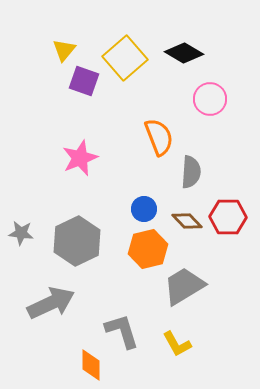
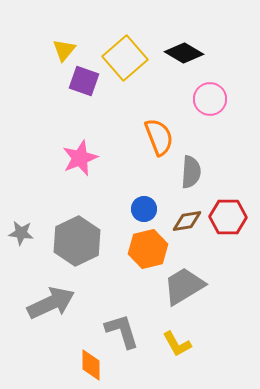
brown diamond: rotated 56 degrees counterclockwise
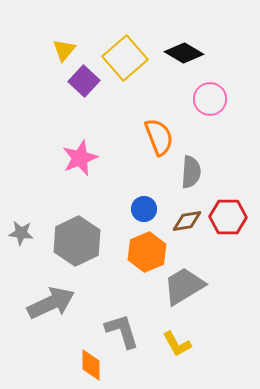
purple square: rotated 24 degrees clockwise
orange hexagon: moved 1 px left, 3 px down; rotated 9 degrees counterclockwise
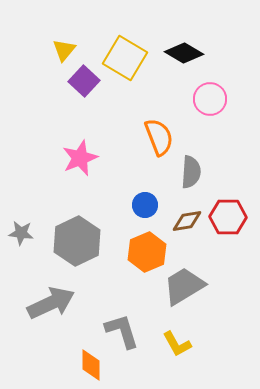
yellow square: rotated 18 degrees counterclockwise
blue circle: moved 1 px right, 4 px up
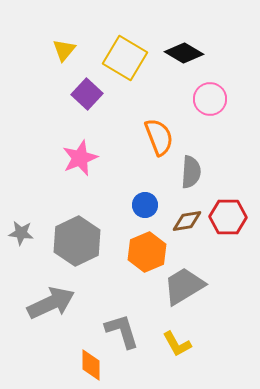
purple square: moved 3 px right, 13 px down
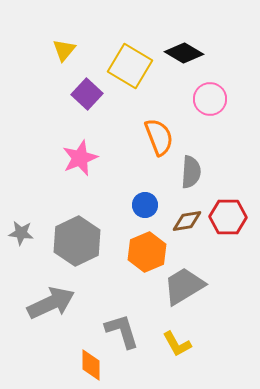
yellow square: moved 5 px right, 8 px down
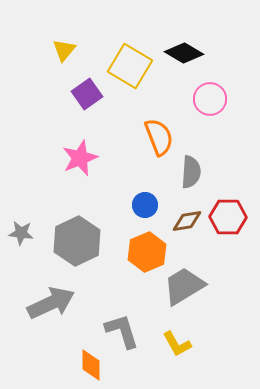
purple square: rotated 12 degrees clockwise
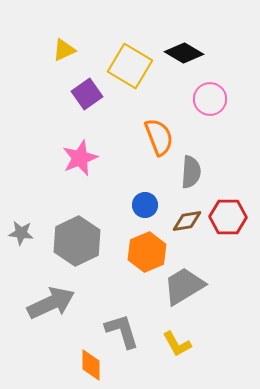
yellow triangle: rotated 25 degrees clockwise
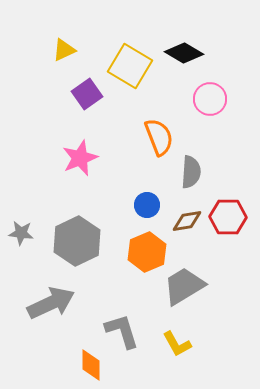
blue circle: moved 2 px right
